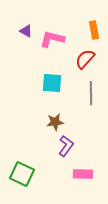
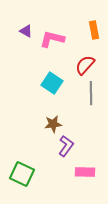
red semicircle: moved 6 px down
cyan square: rotated 30 degrees clockwise
brown star: moved 2 px left, 2 px down
pink rectangle: moved 2 px right, 2 px up
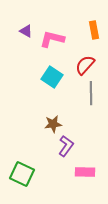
cyan square: moved 6 px up
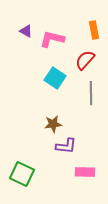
red semicircle: moved 5 px up
cyan square: moved 3 px right, 1 px down
purple L-shape: rotated 60 degrees clockwise
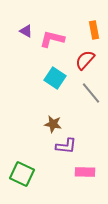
gray line: rotated 40 degrees counterclockwise
brown star: rotated 18 degrees clockwise
